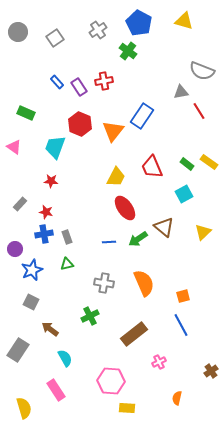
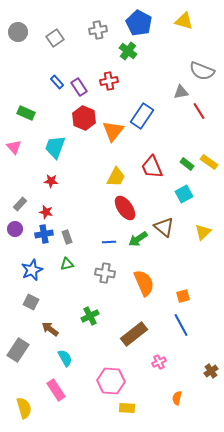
gray cross at (98, 30): rotated 24 degrees clockwise
red cross at (104, 81): moved 5 px right
red hexagon at (80, 124): moved 4 px right, 6 px up
pink triangle at (14, 147): rotated 14 degrees clockwise
purple circle at (15, 249): moved 20 px up
gray cross at (104, 283): moved 1 px right, 10 px up
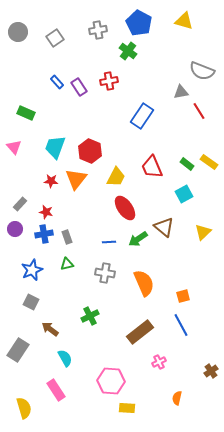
red hexagon at (84, 118): moved 6 px right, 33 px down
orange triangle at (113, 131): moved 37 px left, 48 px down
brown rectangle at (134, 334): moved 6 px right, 2 px up
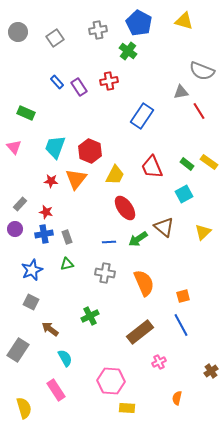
yellow trapezoid at (116, 177): moved 1 px left, 2 px up
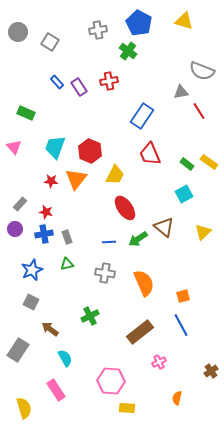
gray square at (55, 38): moved 5 px left, 4 px down; rotated 24 degrees counterclockwise
red trapezoid at (152, 167): moved 2 px left, 13 px up
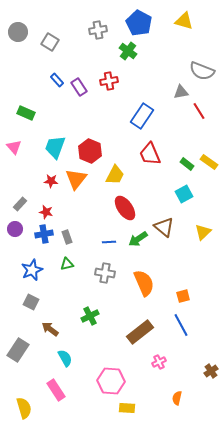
blue rectangle at (57, 82): moved 2 px up
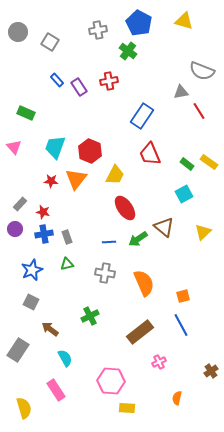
red star at (46, 212): moved 3 px left
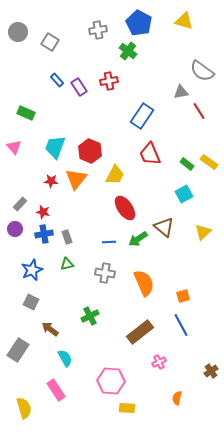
gray semicircle at (202, 71): rotated 15 degrees clockwise
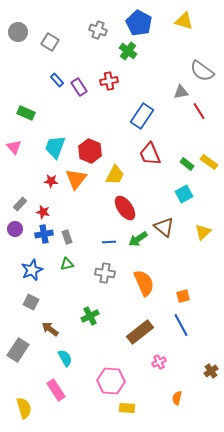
gray cross at (98, 30): rotated 30 degrees clockwise
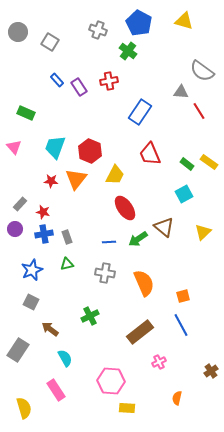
gray triangle at (181, 92): rotated 14 degrees clockwise
blue rectangle at (142, 116): moved 2 px left, 4 px up
